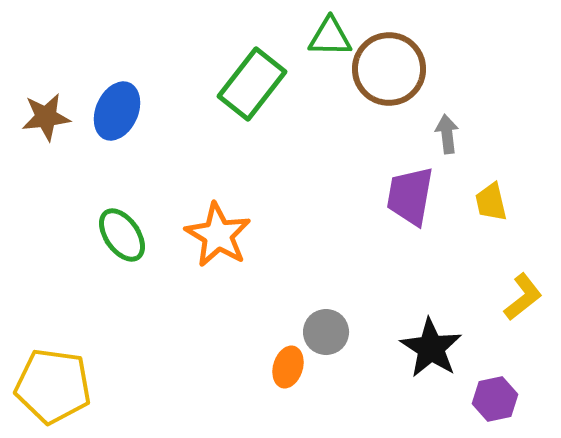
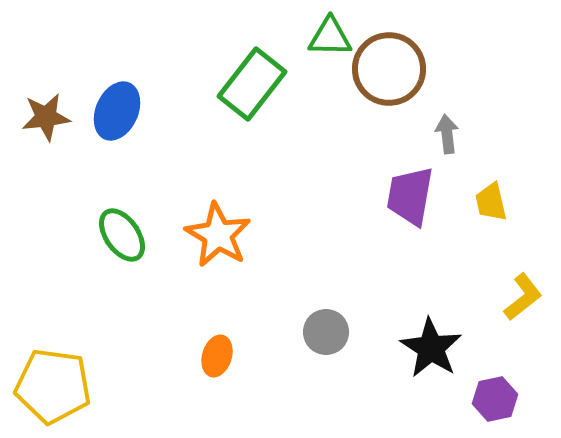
orange ellipse: moved 71 px left, 11 px up
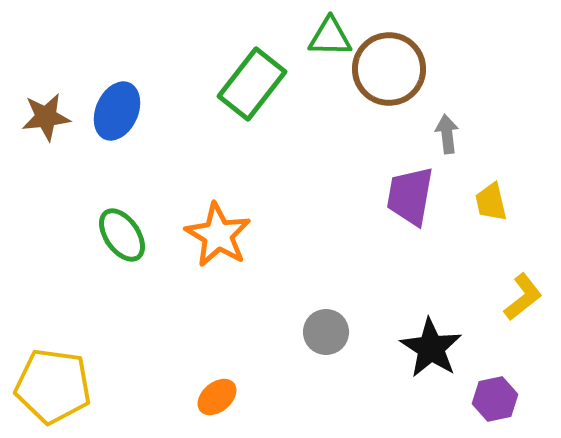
orange ellipse: moved 41 px down; rotated 33 degrees clockwise
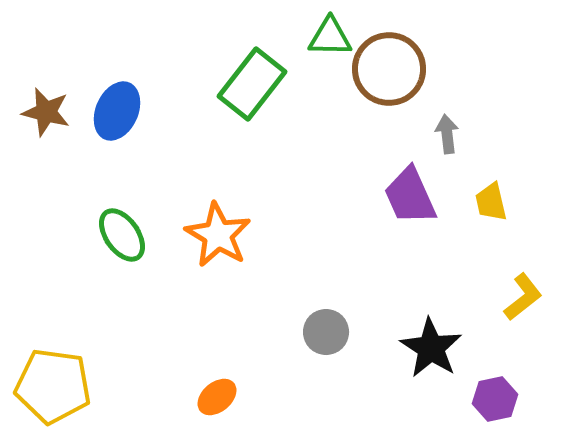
brown star: moved 5 px up; rotated 21 degrees clockwise
purple trapezoid: rotated 34 degrees counterclockwise
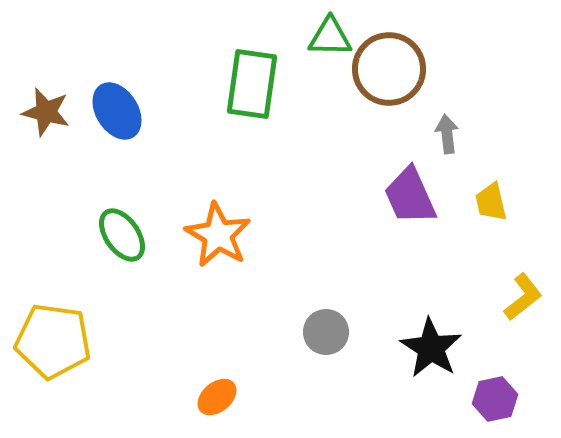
green rectangle: rotated 30 degrees counterclockwise
blue ellipse: rotated 56 degrees counterclockwise
yellow pentagon: moved 45 px up
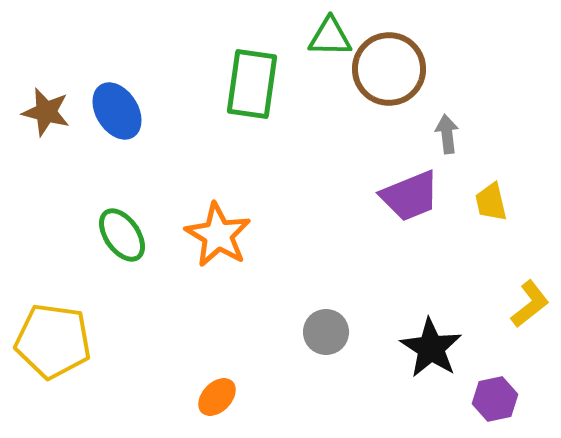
purple trapezoid: rotated 88 degrees counterclockwise
yellow L-shape: moved 7 px right, 7 px down
orange ellipse: rotated 6 degrees counterclockwise
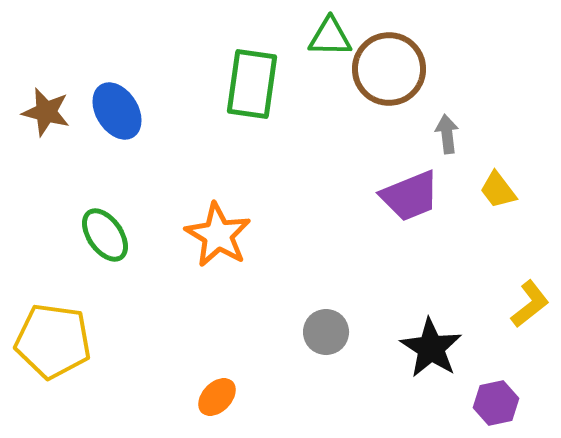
yellow trapezoid: moved 7 px right, 12 px up; rotated 24 degrees counterclockwise
green ellipse: moved 17 px left
purple hexagon: moved 1 px right, 4 px down
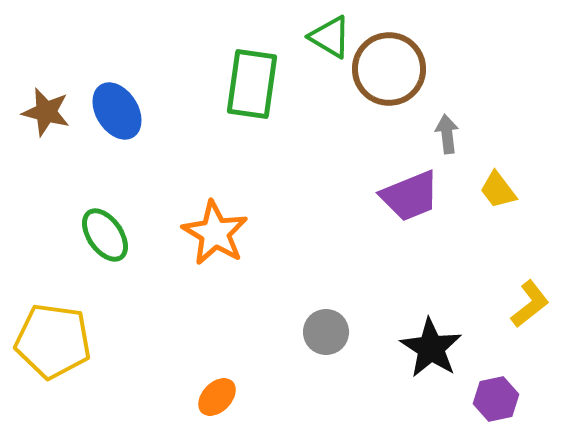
green triangle: rotated 30 degrees clockwise
orange star: moved 3 px left, 2 px up
purple hexagon: moved 4 px up
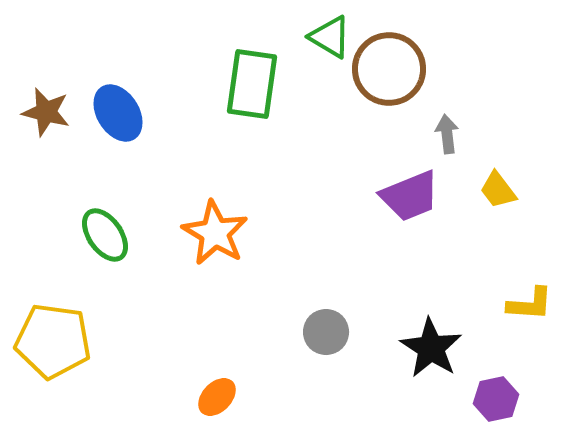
blue ellipse: moved 1 px right, 2 px down
yellow L-shape: rotated 42 degrees clockwise
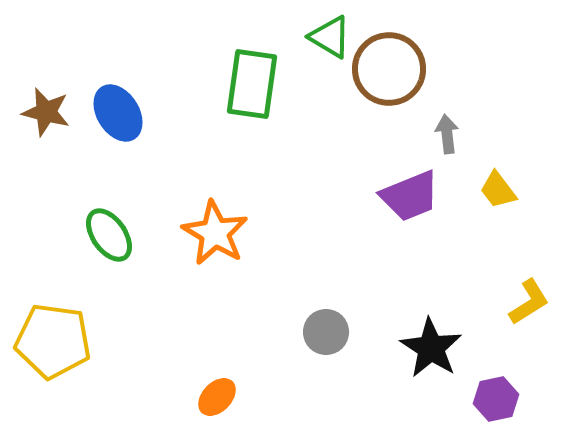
green ellipse: moved 4 px right
yellow L-shape: moved 1 px left, 2 px up; rotated 36 degrees counterclockwise
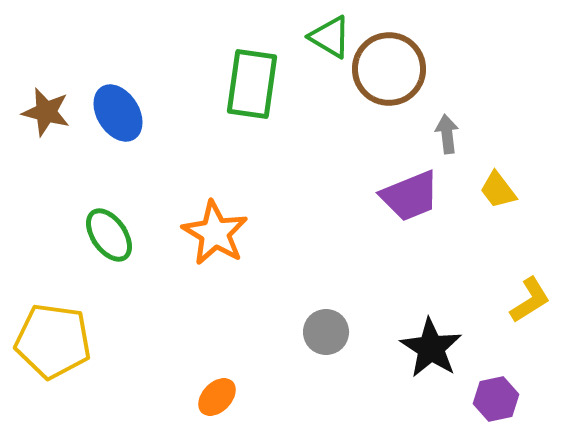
yellow L-shape: moved 1 px right, 2 px up
